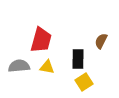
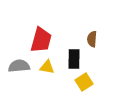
brown semicircle: moved 9 px left, 2 px up; rotated 21 degrees counterclockwise
black rectangle: moved 4 px left
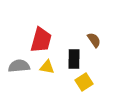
brown semicircle: moved 2 px right, 1 px down; rotated 140 degrees clockwise
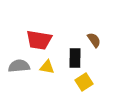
red trapezoid: moved 2 px left; rotated 84 degrees clockwise
black rectangle: moved 1 px right, 1 px up
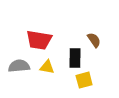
yellow square: moved 2 px up; rotated 18 degrees clockwise
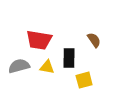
black rectangle: moved 6 px left
gray semicircle: rotated 10 degrees counterclockwise
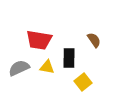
gray semicircle: moved 2 px down; rotated 10 degrees counterclockwise
yellow square: moved 1 px left, 2 px down; rotated 24 degrees counterclockwise
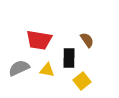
brown semicircle: moved 7 px left
yellow triangle: moved 3 px down
yellow square: moved 1 px left, 1 px up
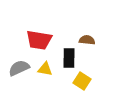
brown semicircle: rotated 49 degrees counterclockwise
yellow triangle: moved 2 px left, 1 px up
yellow square: rotated 18 degrees counterclockwise
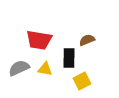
brown semicircle: rotated 28 degrees counterclockwise
yellow square: rotated 30 degrees clockwise
